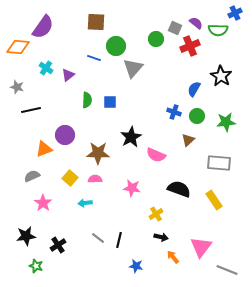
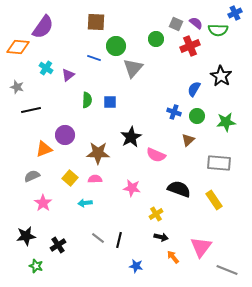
gray square at (175, 28): moved 1 px right, 4 px up
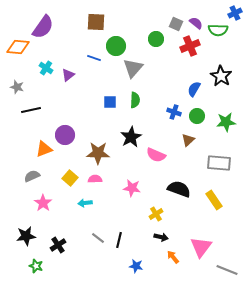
green semicircle at (87, 100): moved 48 px right
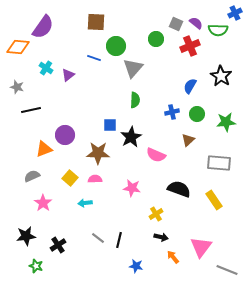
blue semicircle at (194, 89): moved 4 px left, 3 px up
blue square at (110, 102): moved 23 px down
blue cross at (174, 112): moved 2 px left; rotated 32 degrees counterclockwise
green circle at (197, 116): moved 2 px up
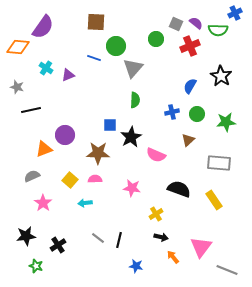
purple triangle at (68, 75): rotated 16 degrees clockwise
yellow square at (70, 178): moved 2 px down
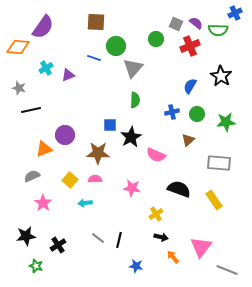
cyan cross at (46, 68): rotated 24 degrees clockwise
gray star at (17, 87): moved 2 px right, 1 px down
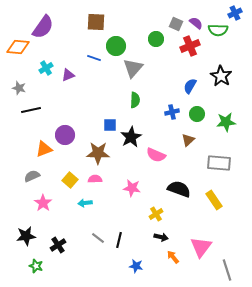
gray line at (227, 270): rotated 50 degrees clockwise
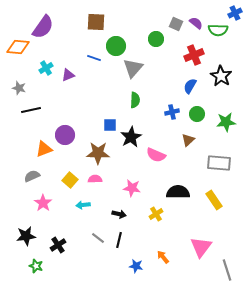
red cross at (190, 46): moved 4 px right, 9 px down
black semicircle at (179, 189): moved 1 px left, 3 px down; rotated 20 degrees counterclockwise
cyan arrow at (85, 203): moved 2 px left, 2 px down
black arrow at (161, 237): moved 42 px left, 23 px up
orange arrow at (173, 257): moved 10 px left
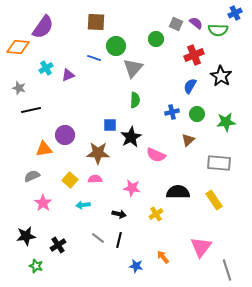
orange triangle at (44, 149): rotated 12 degrees clockwise
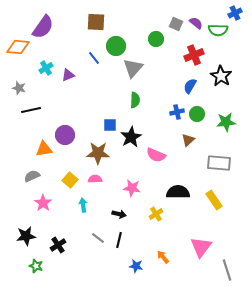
blue line at (94, 58): rotated 32 degrees clockwise
blue cross at (172, 112): moved 5 px right
cyan arrow at (83, 205): rotated 88 degrees clockwise
